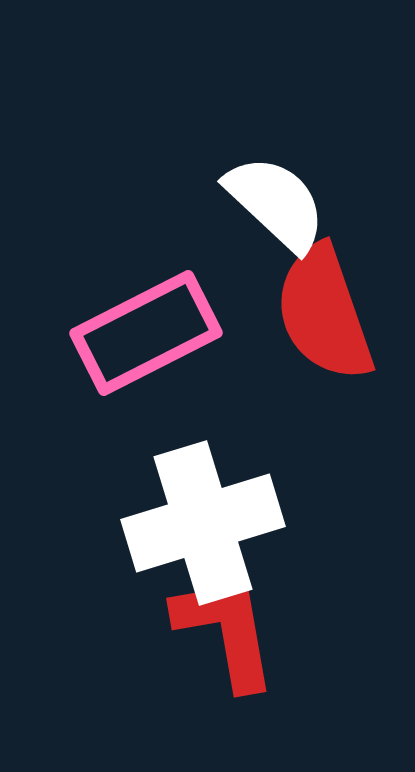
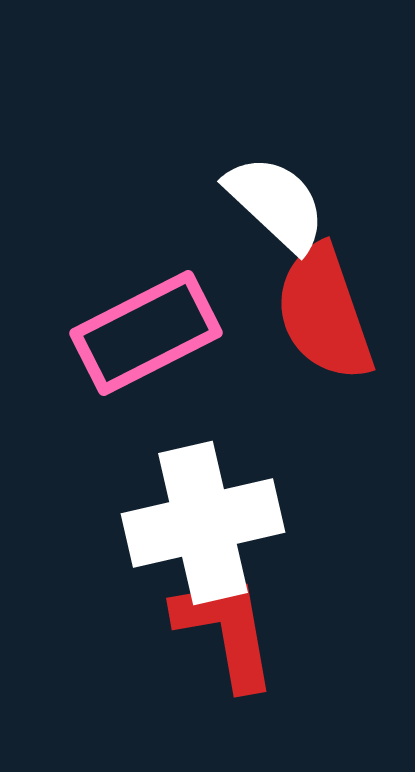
white cross: rotated 4 degrees clockwise
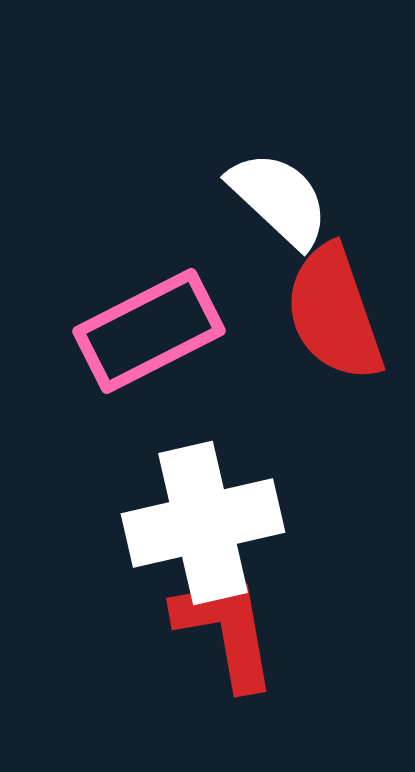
white semicircle: moved 3 px right, 4 px up
red semicircle: moved 10 px right
pink rectangle: moved 3 px right, 2 px up
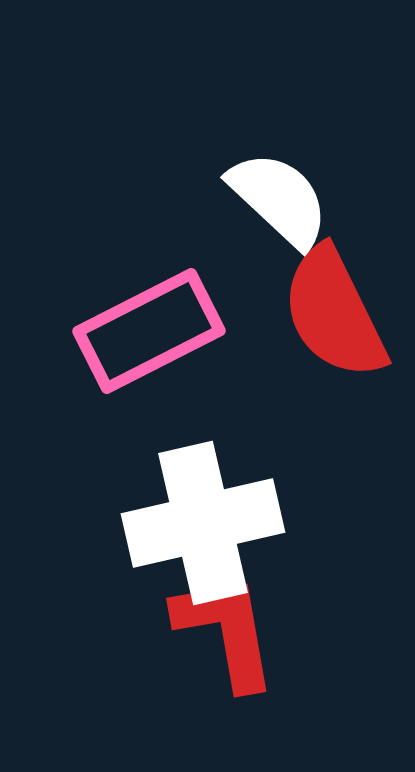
red semicircle: rotated 7 degrees counterclockwise
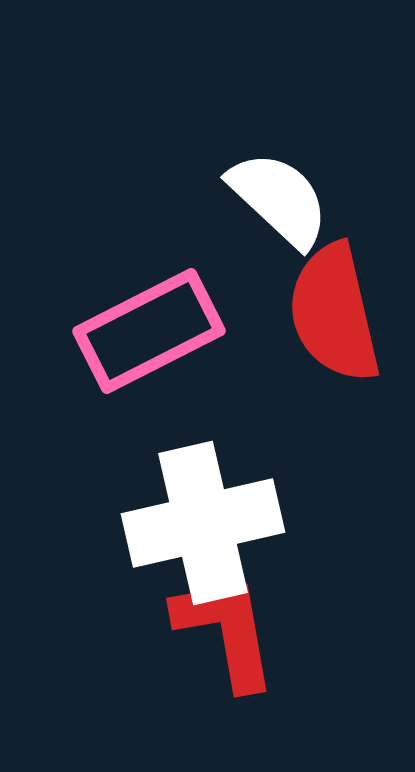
red semicircle: rotated 13 degrees clockwise
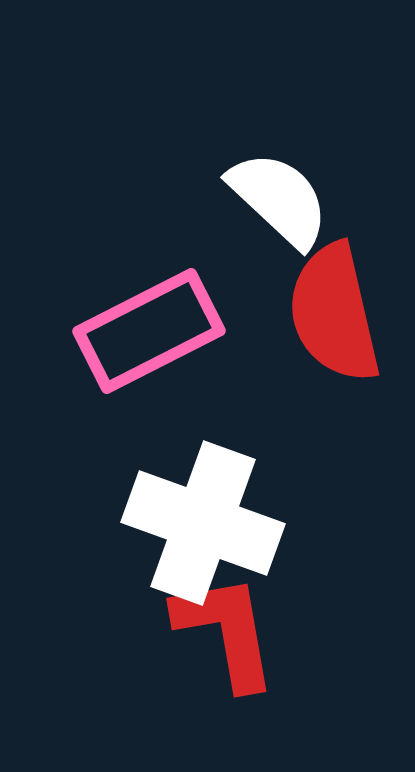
white cross: rotated 33 degrees clockwise
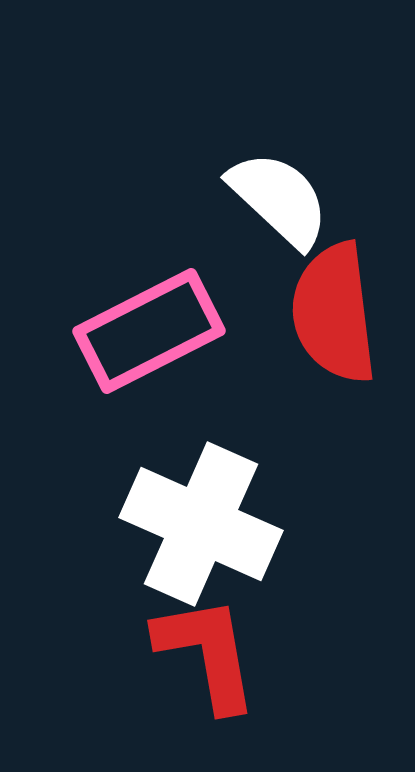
red semicircle: rotated 6 degrees clockwise
white cross: moved 2 px left, 1 px down; rotated 4 degrees clockwise
red L-shape: moved 19 px left, 22 px down
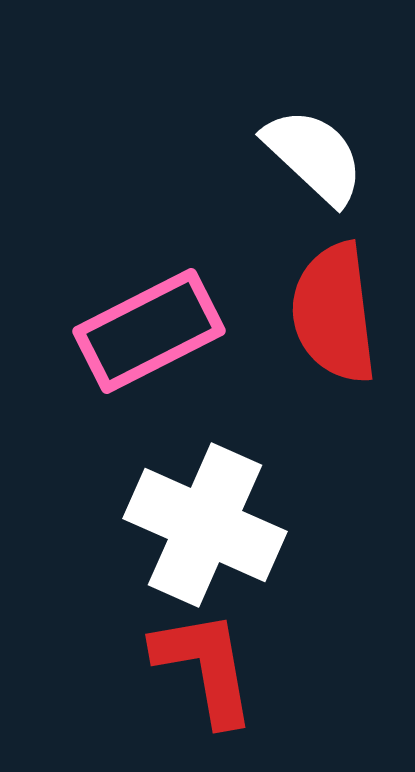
white semicircle: moved 35 px right, 43 px up
white cross: moved 4 px right, 1 px down
red L-shape: moved 2 px left, 14 px down
